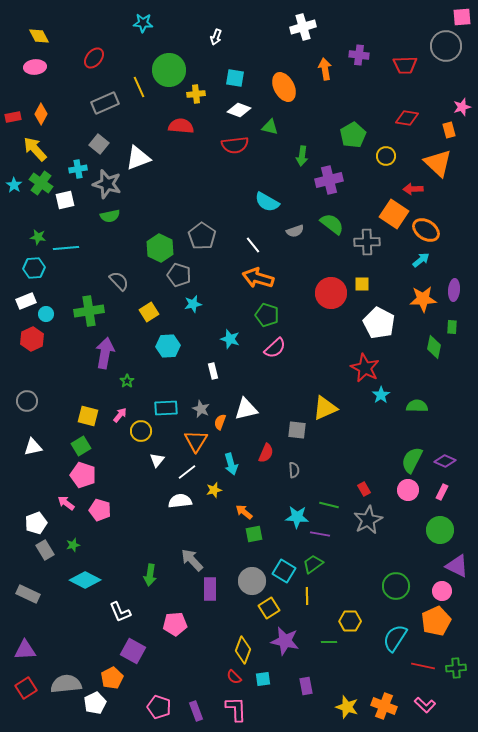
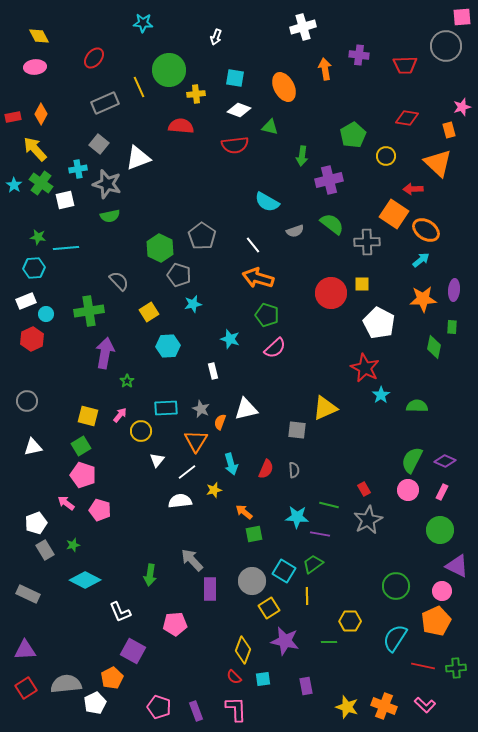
red semicircle at (266, 453): moved 16 px down
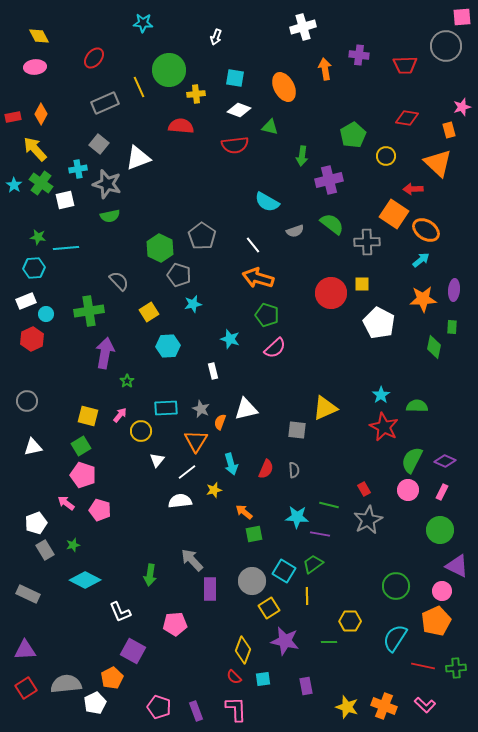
red star at (365, 368): moved 19 px right, 59 px down
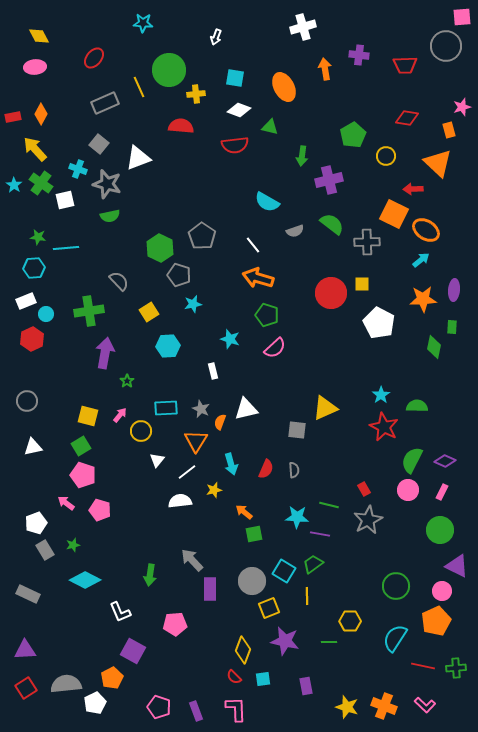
cyan cross at (78, 169): rotated 30 degrees clockwise
orange square at (394, 214): rotated 8 degrees counterclockwise
yellow square at (269, 608): rotated 10 degrees clockwise
